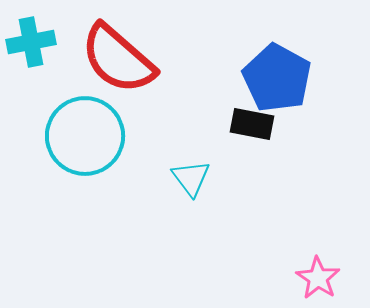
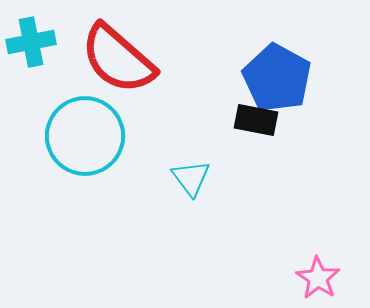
black rectangle: moved 4 px right, 4 px up
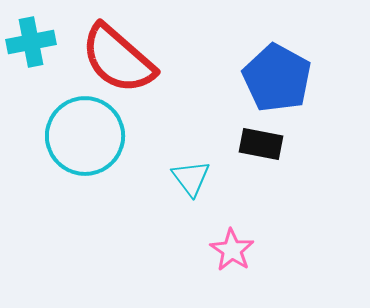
black rectangle: moved 5 px right, 24 px down
pink star: moved 86 px left, 28 px up
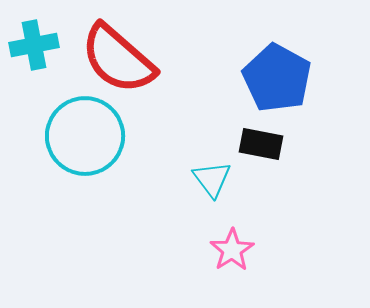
cyan cross: moved 3 px right, 3 px down
cyan triangle: moved 21 px right, 1 px down
pink star: rotated 6 degrees clockwise
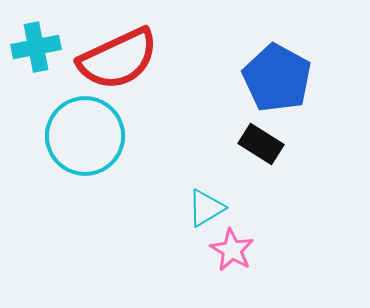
cyan cross: moved 2 px right, 2 px down
red semicircle: rotated 66 degrees counterclockwise
black rectangle: rotated 21 degrees clockwise
cyan triangle: moved 6 px left, 29 px down; rotated 36 degrees clockwise
pink star: rotated 9 degrees counterclockwise
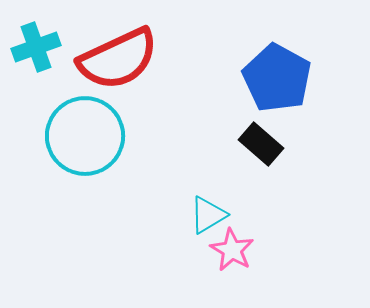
cyan cross: rotated 9 degrees counterclockwise
black rectangle: rotated 9 degrees clockwise
cyan triangle: moved 2 px right, 7 px down
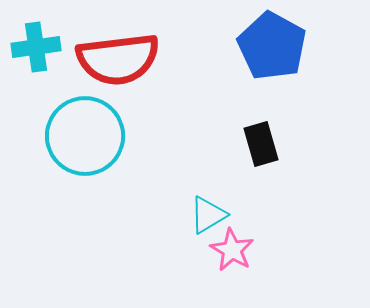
cyan cross: rotated 12 degrees clockwise
red semicircle: rotated 18 degrees clockwise
blue pentagon: moved 5 px left, 32 px up
black rectangle: rotated 33 degrees clockwise
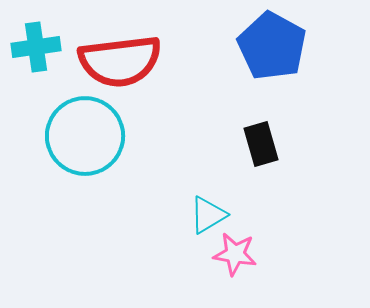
red semicircle: moved 2 px right, 2 px down
pink star: moved 3 px right, 4 px down; rotated 21 degrees counterclockwise
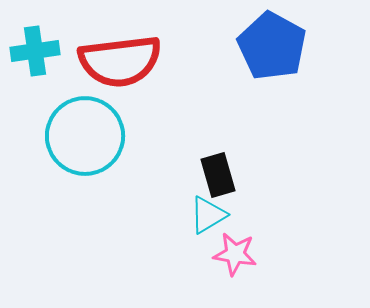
cyan cross: moved 1 px left, 4 px down
black rectangle: moved 43 px left, 31 px down
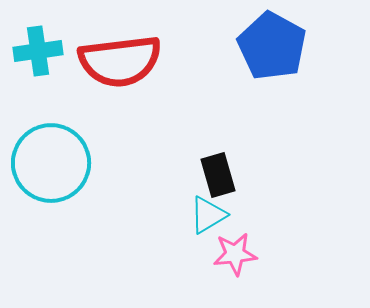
cyan cross: moved 3 px right
cyan circle: moved 34 px left, 27 px down
pink star: rotated 15 degrees counterclockwise
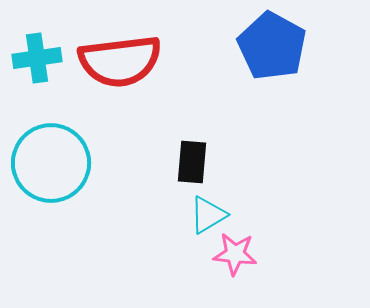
cyan cross: moved 1 px left, 7 px down
black rectangle: moved 26 px left, 13 px up; rotated 21 degrees clockwise
pink star: rotated 12 degrees clockwise
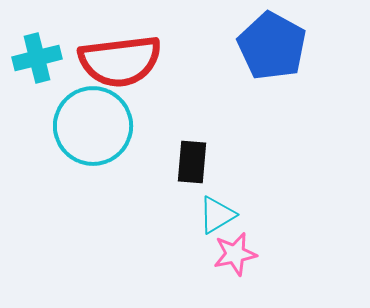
cyan cross: rotated 6 degrees counterclockwise
cyan circle: moved 42 px right, 37 px up
cyan triangle: moved 9 px right
pink star: rotated 18 degrees counterclockwise
